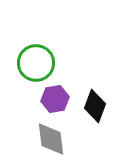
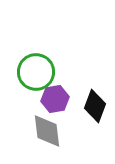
green circle: moved 9 px down
gray diamond: moved 4 px left, 8 px up
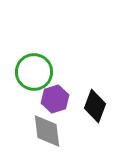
green circle: moved 2 px left
purple hexagon: rotated 8 degrees counterclockwise
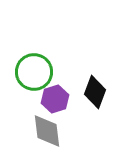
black diamond: moved 14 px up
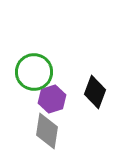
purple hexagon: moved 3 px left
gray diamond: rotated 15 degrees clockwise
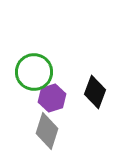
purple hexagon: moved 1 px up
gray diamond: rotated 9 degrees clockwise
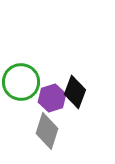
green circle: moved 13 px left, 10 px down
black diamond: moved 20 px left
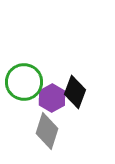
green circle: moved 3 px right
purple hexagon: rotated 12 degrees counterclockwise
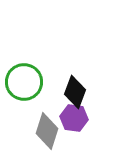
purple hexagon: moved 22 px right, 20 px down; rotated 24 degrees counterclockwise
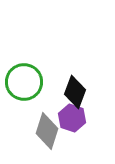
purple hexagon: moved 2 px left; rotated 12 degrees clockwise
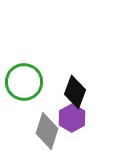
purple hexagon: rotated 12 degrees clockwise
